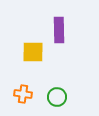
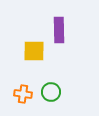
yellow square: moved 1 px right, 1 px up
green circle: moved 6 px left, 5 px up
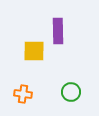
purple rectangle: moved 1 px left, 1 px down
green circle: moved 20 px right
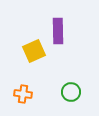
yellow square: rotated 25 degrees counterclockwise
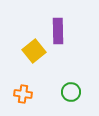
yellow square: rotated 15 degrees counterclockwise
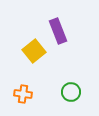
purple rectangle: rotated 20 degrees counterclockwise
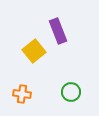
orange cross: moved 1 px left
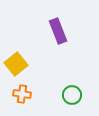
yellow square: moved 18 px left, 13 px down
green circle: moved 1 px right, 3 px down
